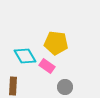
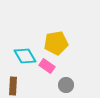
yellow pentagon: rotated 15 degrees counterclockwise
gray circle: moved 1 px right, 2 px up
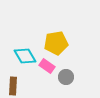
gray circle: moved 8 px up
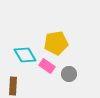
cyan diamond: moved 1 px up
gray circle: moved 3 px right, 3 px up
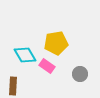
gray circle: moved 11 px right
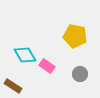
yellow pentagon: moved 19 px right, 7 px up; rotated 20 degrees clockwise
brown rectangle: rotated 60 degrees counterclockwise
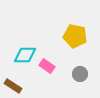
cyan diamond: rotated 60 degrees counterclockwise
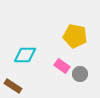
pink rectangle: moved 15 px right
